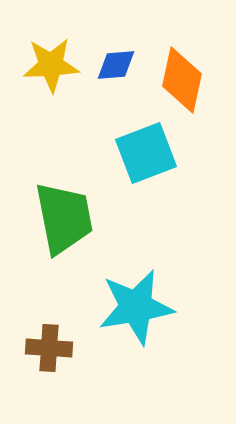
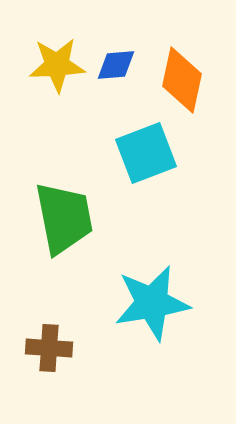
yellow star: moved 6 px right
cyan star: moved 16 px right, 4 px up
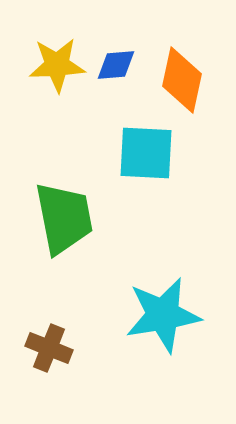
cyan square: rotated 24 degrees clockwise
cyan star: moved 11 px right, 12 px down
brown cross: rotated 18 degrees clockwise
